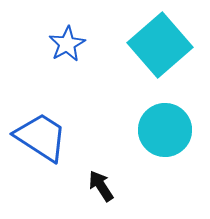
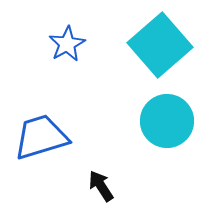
cyan circle: moved 2 px right, 9 px up
blue trapezoid: rotated 50 degrees counterclockwise
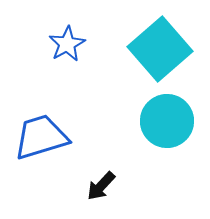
cyan square: moved 4 px down
black arrow: rotated 104 degrees counterclockwise
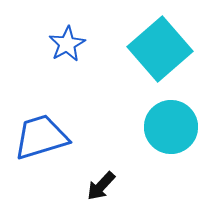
cyan circle: moved 4 px right, 6 px down
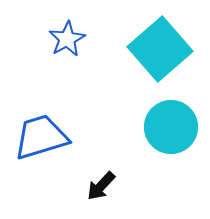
blue star: moved 5 px up
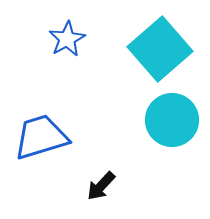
cyan circle: moved 1 px right, 7 px up
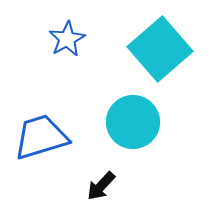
cyan circle: moved 39 px left, 2 px down
